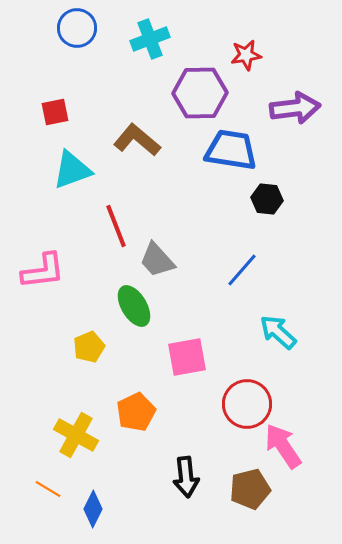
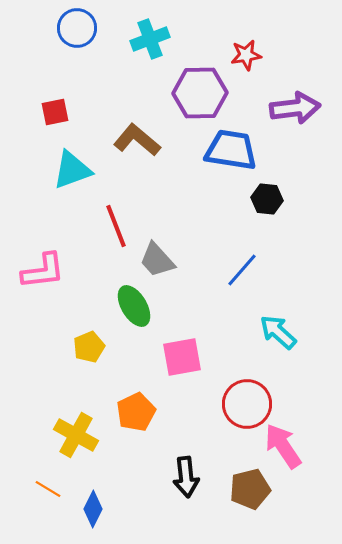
pink square: moved 5 px left
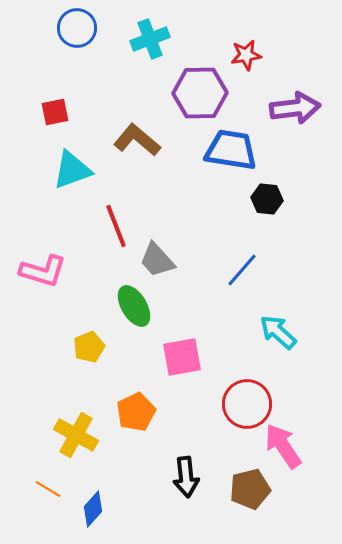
pink L-shape: rotated 24 degrees clockwise
blue diamond: rotated 15 degrees clockwise
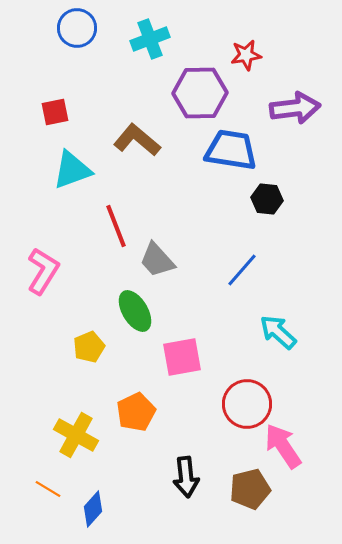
pink L-shape: rotated 75 degrees counterclockwise
green ellipse: moved 1 px right, 5 px down
